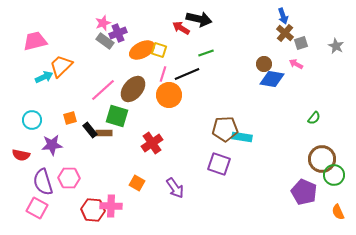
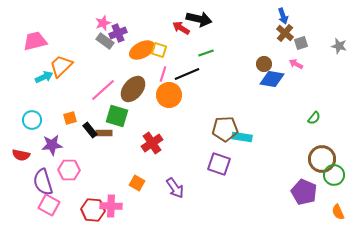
gray star at (336, 46): moved 3 px right; rotated 14 degrees counterclockwise
pink hexagon at (69, 178): moved 8 px up
pink square at (37, 208): moved 12 px right, 3 px up
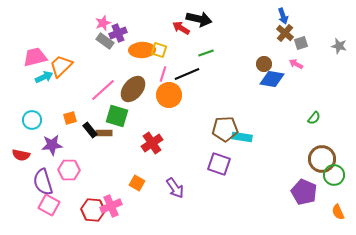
pink trapezoid at (35, 41): moved 16 px down
orange ellipse at (142, 50): rotated 25 degrees clockwise
pink cross at (111, 206): rotated 25 degrees counterclockwise
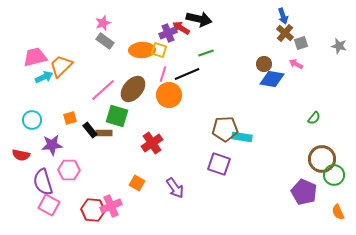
purple cross at (118, 33): moved 50 px right
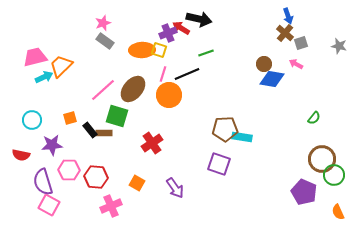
blue arrow at (283, 16): moved 5 px right
red hexagon at (93, 210): moved 3 px right, 33 px up
